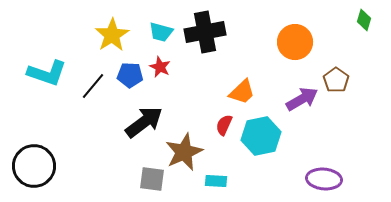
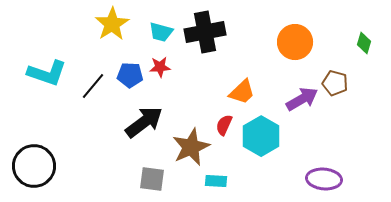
green diamond: moved 23 px down
yellow star: moved 11 px up
red star: rotated 30 degrees counterclockwise
brown pentagon: moved 1 px left, 3 px down; rotated 20 degrees counterclockwise
cyan hexagon: rotated 18 degrees counterclockwise
brown star: moved 7 px right, 5 px up
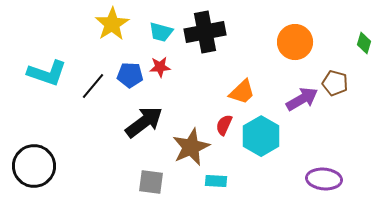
gray square: moved 1 px left, 3 px down
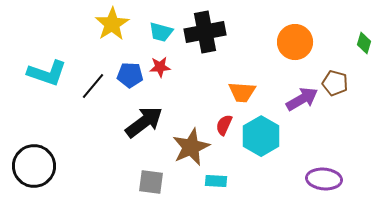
orange trapezoid: rotated 48 degrees clockwise
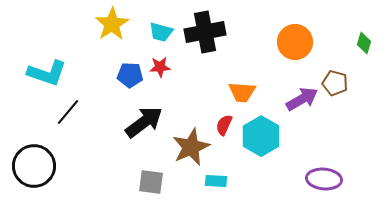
black line: moved 25 px left, 26 px down
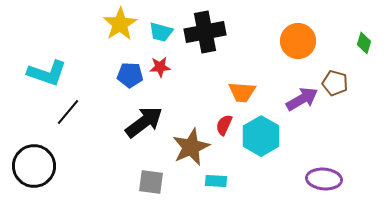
yellow star: moved 8 px right
orange circle: moved 3 px right, 1 px up
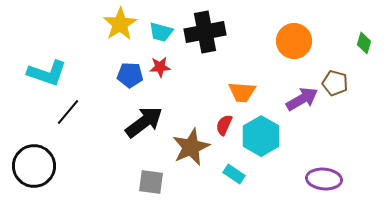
orange circle: moved 4 px left
cyan rectangle: moved 18 px right, 7 px up; rotated 30 degrees clockwise
